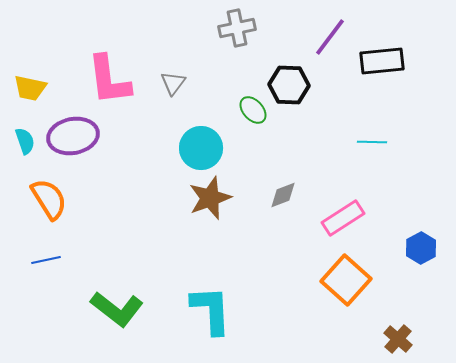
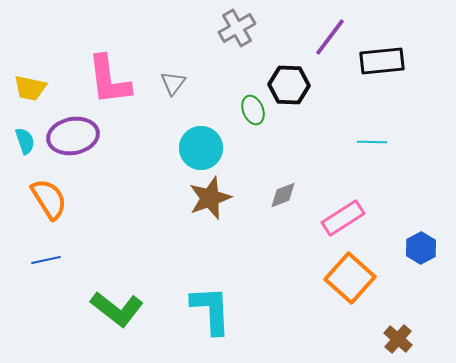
gray cross: rotated 18 degrees counterclockwise
green ellipse: rotated 20 degrees clockwise
orange square: moved 4 px right, 2 px up
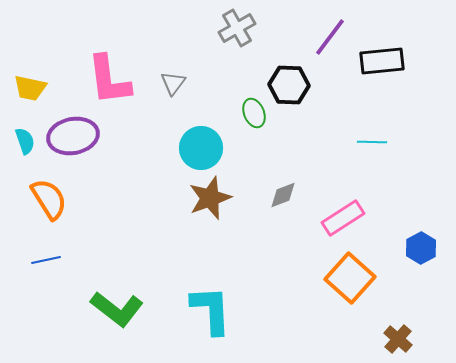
green ellipse: moved 1 px right, 3 px down
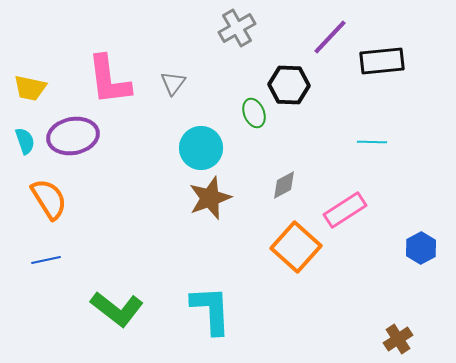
purple line: rotated 6 degrees clockwise
gray diamond: moved 1 px right, 10 px up; rotated 8 degrees counterclockwise
pink rectangle: moved 2 px right, 8 px up
orange square: moved 54 px left, 31 px up
brown cross: rotated 16 degrees clockwise
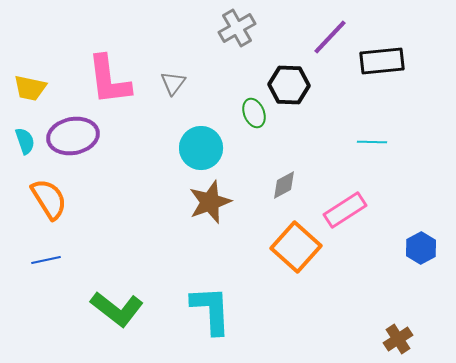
brown star: moved 4 px down
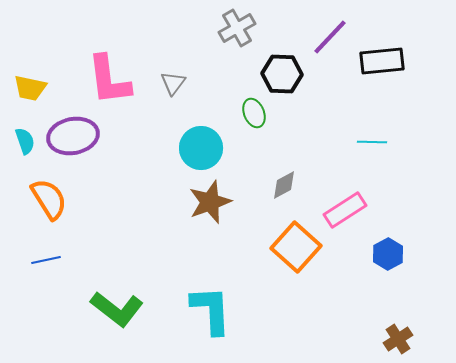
black hexagon: moved 7 px left, 11 px up
blue hexagon: moved 33 px left, 6 px down
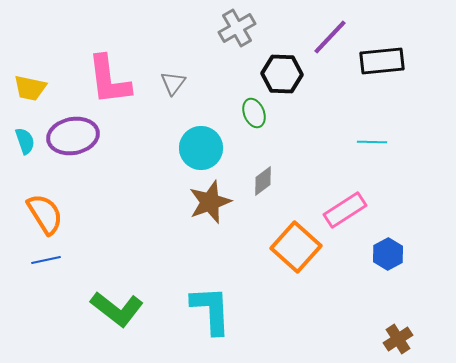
gray diamond: moved 21 px left, 4 px up; rotated 8 degrees counterclockwise
orange semicircle: moved 4 px left, 15 px down
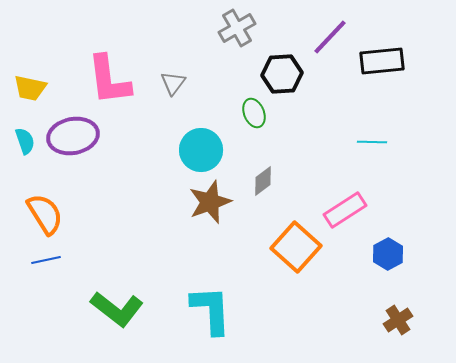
black hexagon: rotated 6 degrees counterclockwise
cyan circle: moved 2 px down
brown cross: moved 19 px up
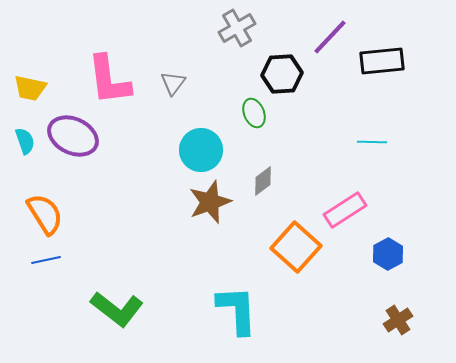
purple ellipse: rotated 36 degrees clockwise
cyan L-shape: moved 26 px right
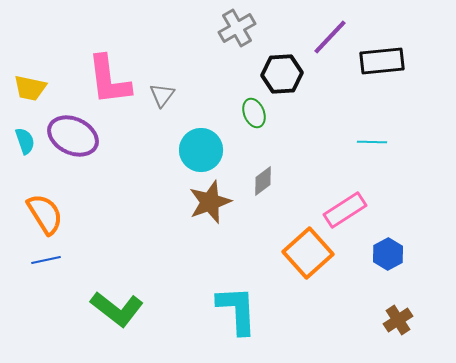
gray triangle: moved 11 px left, 12 px down
orange square: moved 12 px right, 6 px down; rotated 6 degrees clockwise
